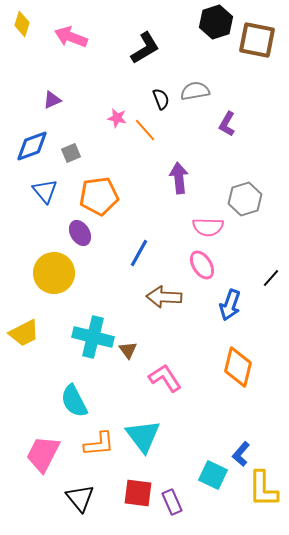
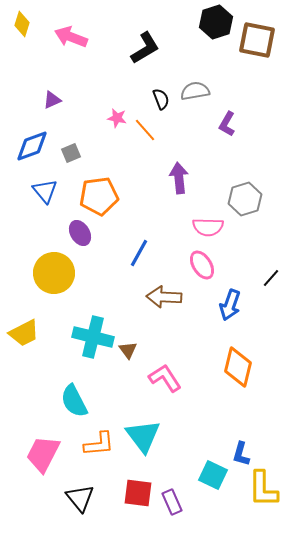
blue L-shape: rotated 25 degrees counterclockwise
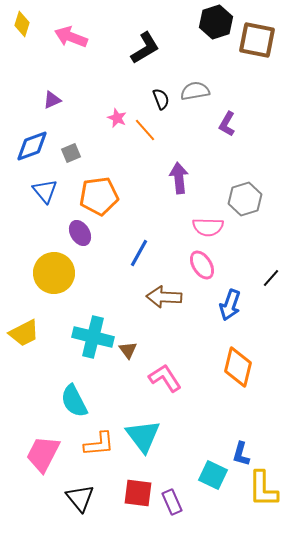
pink star: rotated 12 degrees clockwise
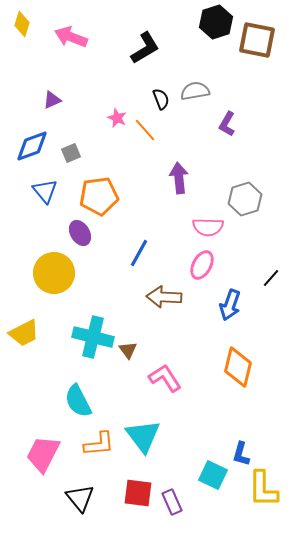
pink ellipse: rotated 60 degrees clockwise
cyan semicircle: moved 4 px right
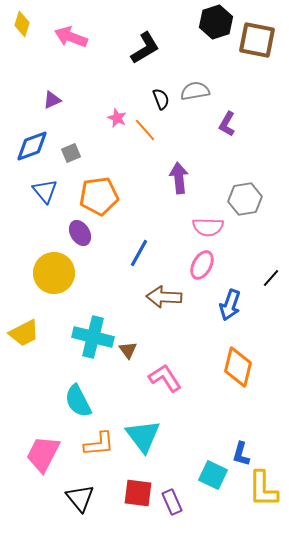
gray hexagon: rotated 8 degrees clockwise
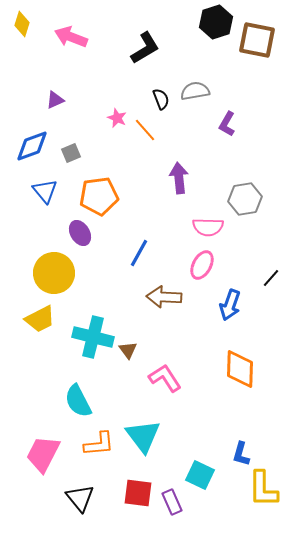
purple triangle: moved 3 px right
yellow trapezoid: moved 16 px right, 14 px up
orange diamond: moved 2 px right, 2 px down; rotated 12 degrees counterclockwise
cyan square: moved 13 px left
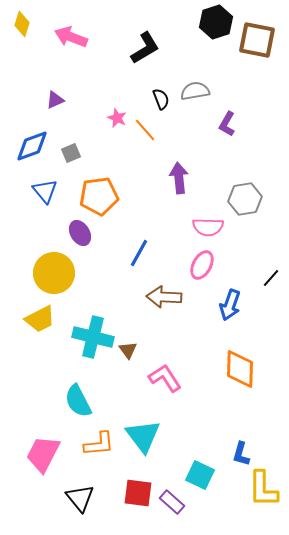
purple rectangle: rotated 25 degrees counterclockwise
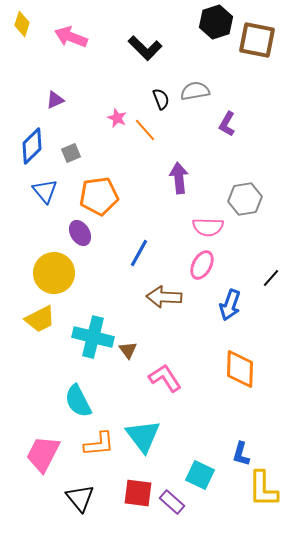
black L-shape: rotated 76 degrees clockwise
blue diamond: rotated 24 degrees counterclockwise
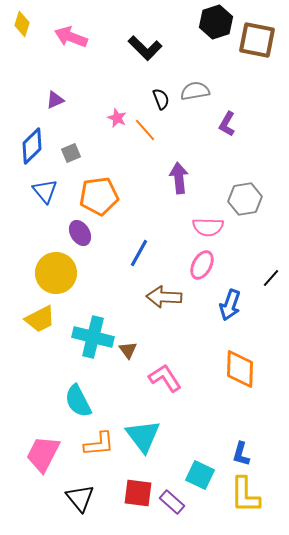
yellow circle: moved 2 px right
yellow L-shape: moved 18 px left, 6 px down
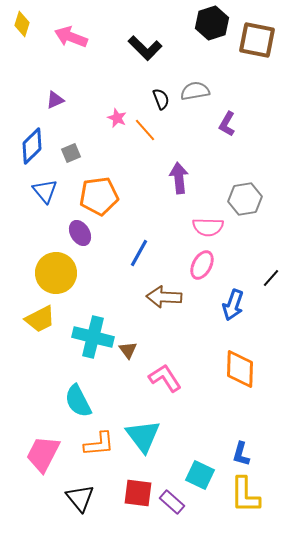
black hexagon: moved 4 px left, 1 px down
blue arrow: moved 3 px right
